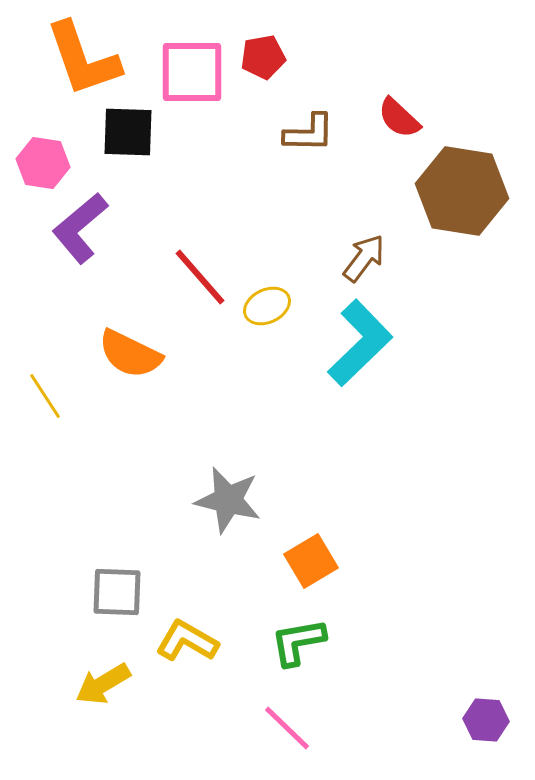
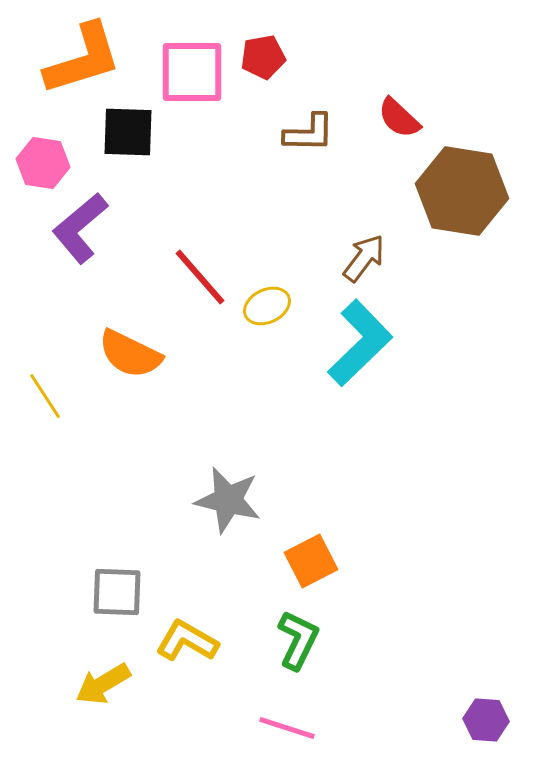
orange L-shape: rotated 88 degrees counterclockwise
orange square: rotated 4 degrees clockwise
green L-shape: moved 2 px up; rotated 126 degrees clockwise
pink line: rotated 26 degrees counterclockwise
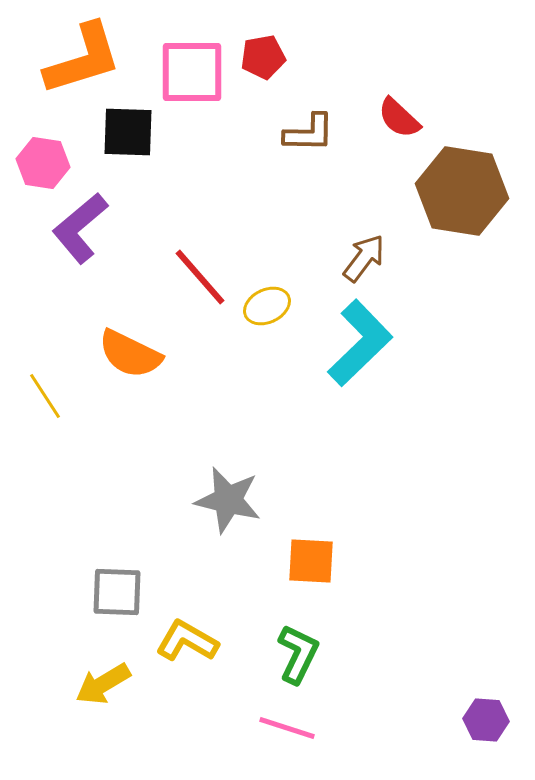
orange square: rotated 30 degrees clockwise
green L-shape: moved 14 px down
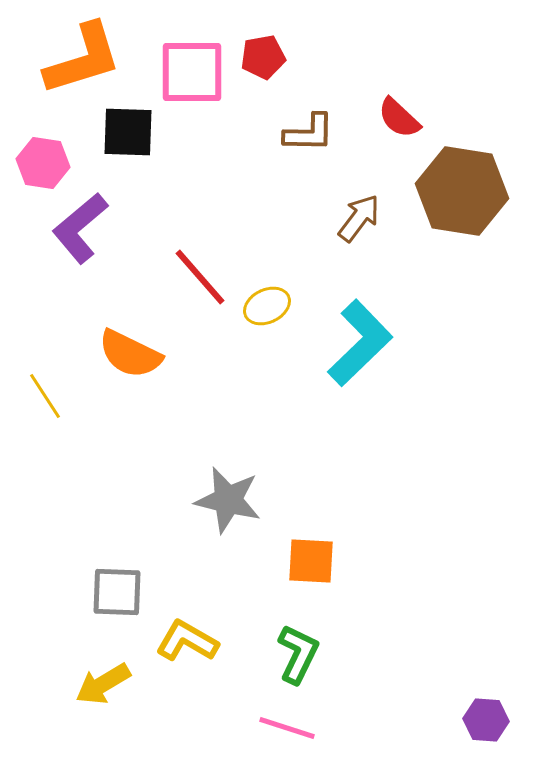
brown arrow: moved 5 px left, 40 px up
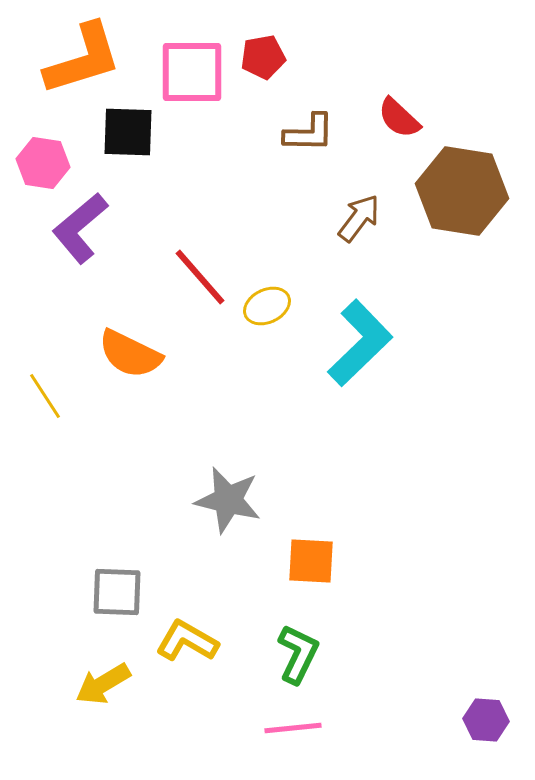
pink line: moved 6 px right; rotated 24 degrees counterclockwise
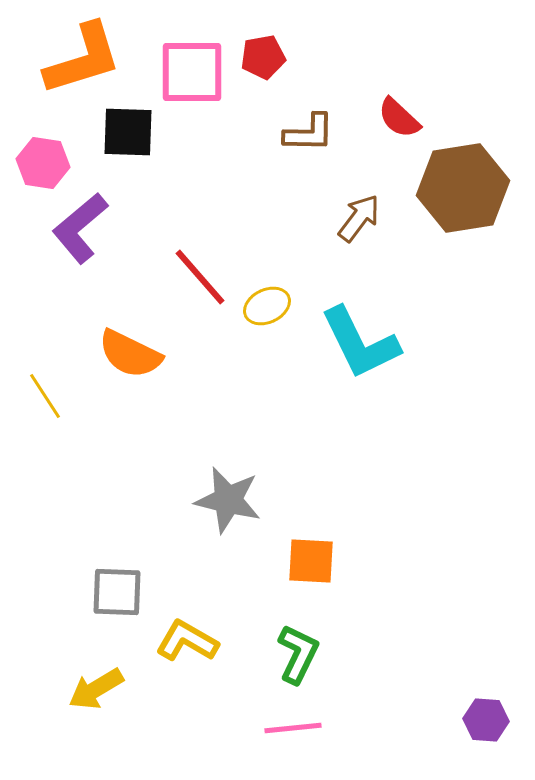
brown hexagon: moved 1 px right, 3 px up; rotated 18 degrees counterclockwise
cyan L-shape: rotated 108 degrees clockwise
yellow arrow: moved 7 px left, 5 px down
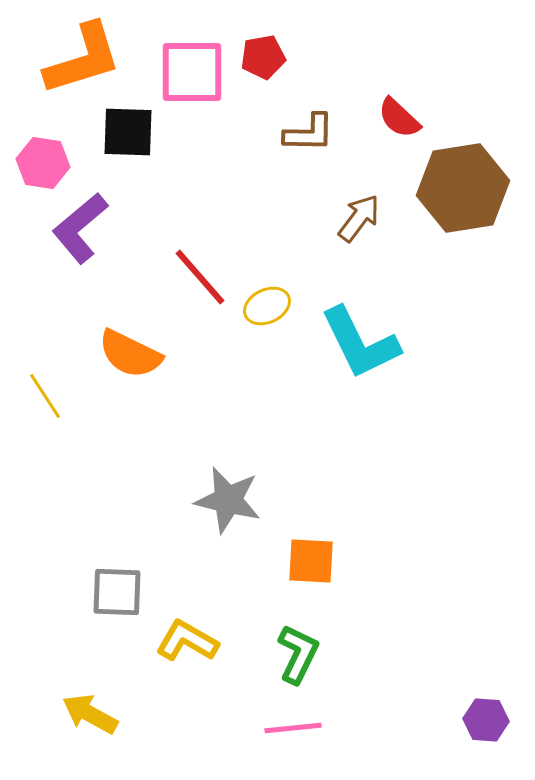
yellow arrow: moved 6 px left, 25 px down; rotated 60 degrees clockwise
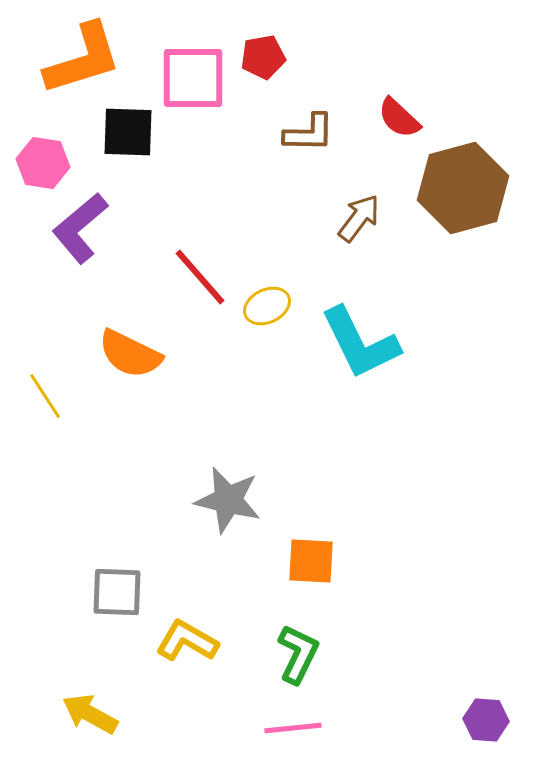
pink square: moved 1 px right, 6 px down
brown hexagon: rotated 6 degrees counterclockwise
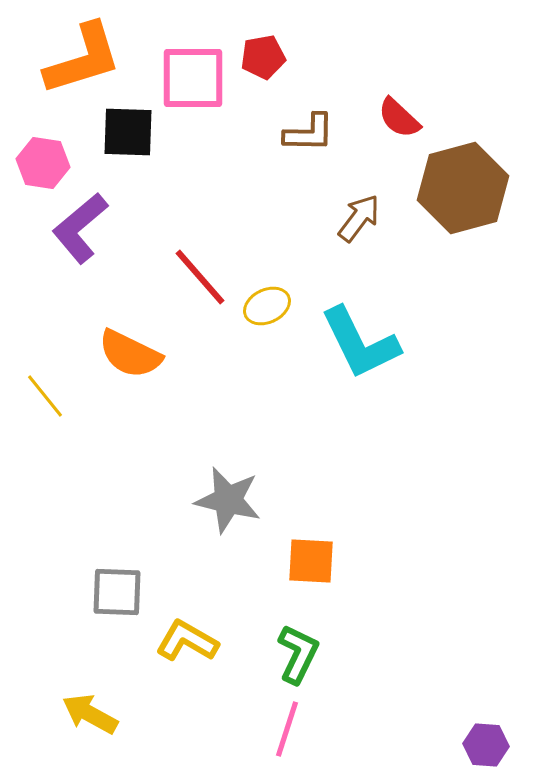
yellow line: rotated 6 degrees counterclockwise
purple hexagon: moved 25 px down
pink line: moved 6 px left, 1 px down; rotated 66 degrees counterclockwise
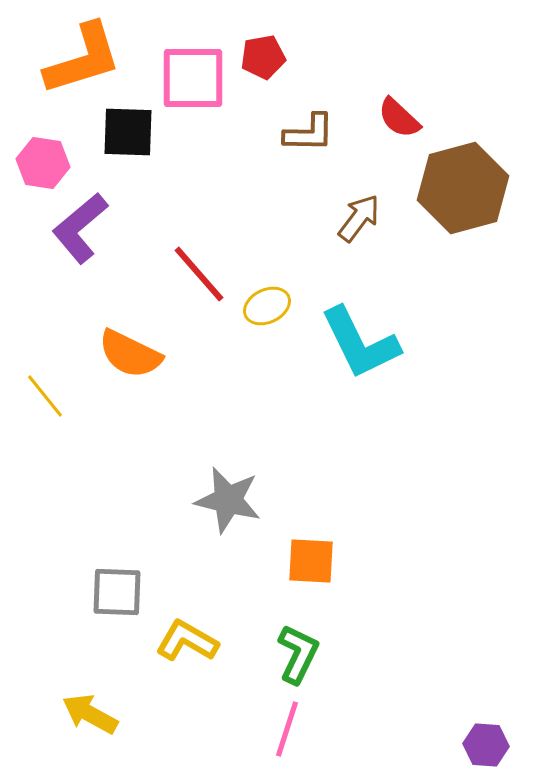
red line: moved 1 px left, 3 px up
